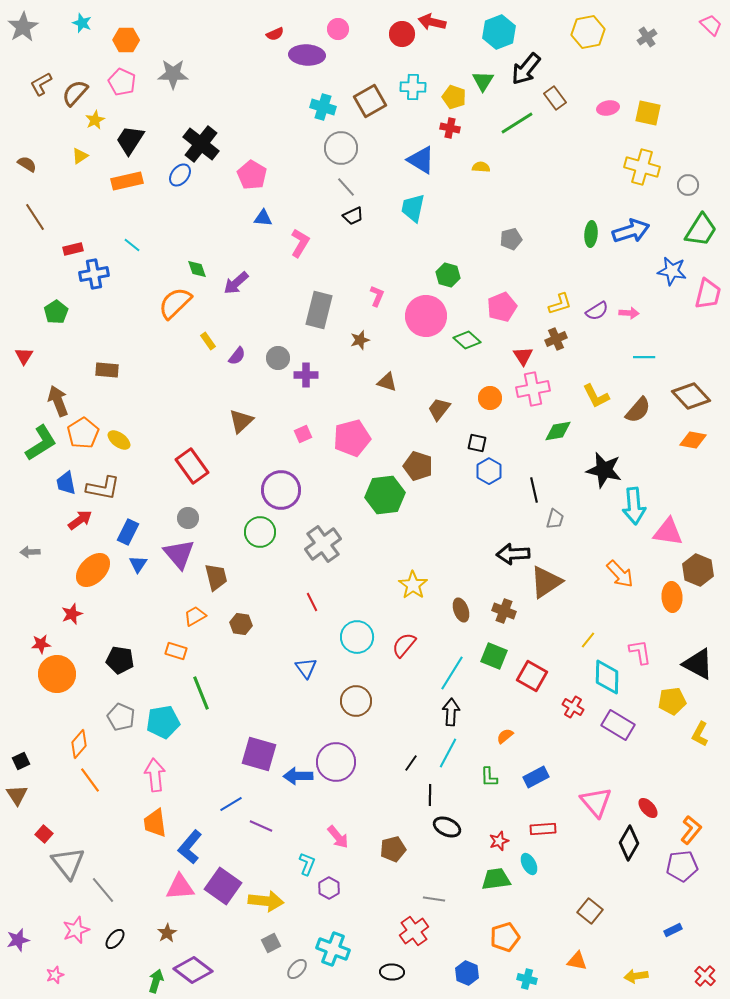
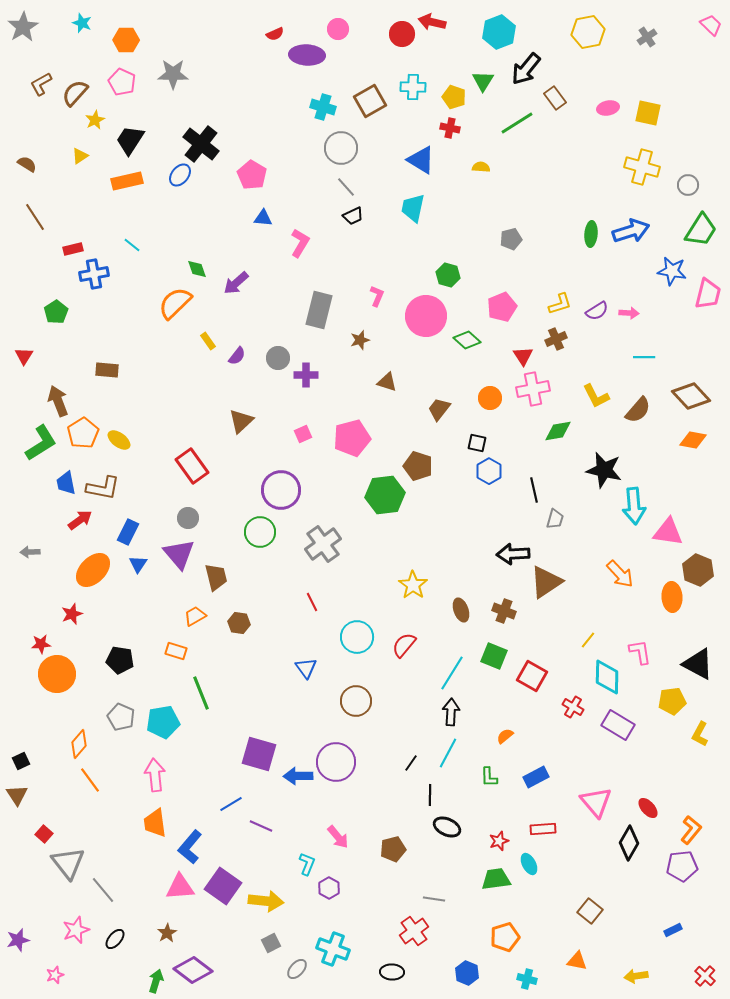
brown hexagon at (241, 624): moved 2 px left, 1 px up
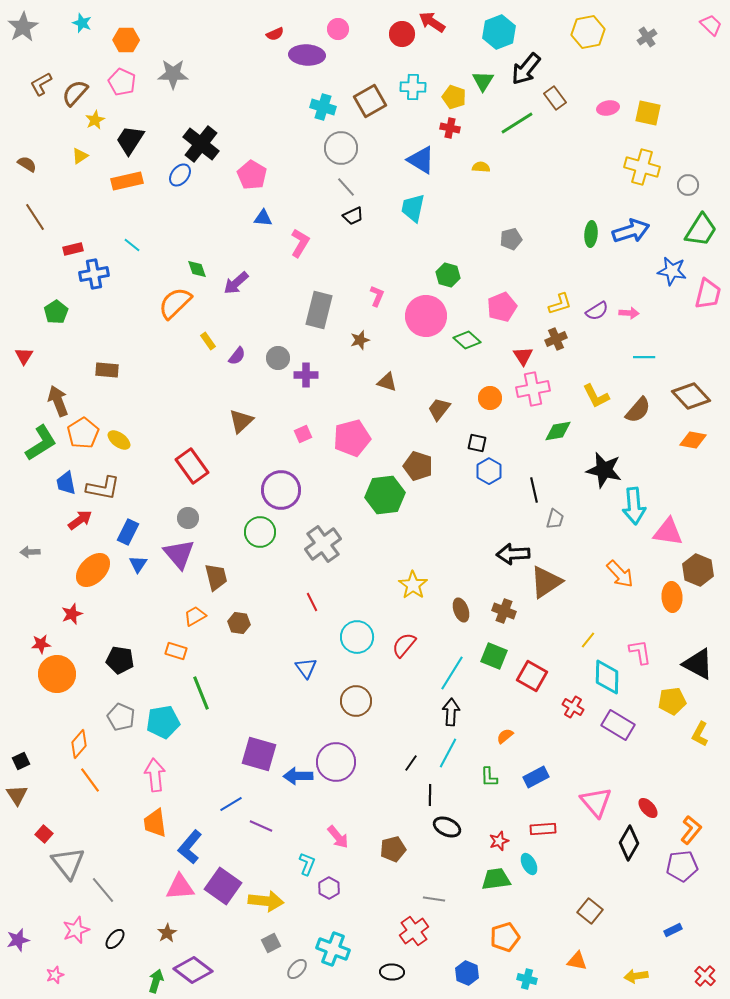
red arrow at (432, 22): rotated 20 degrees clockwise
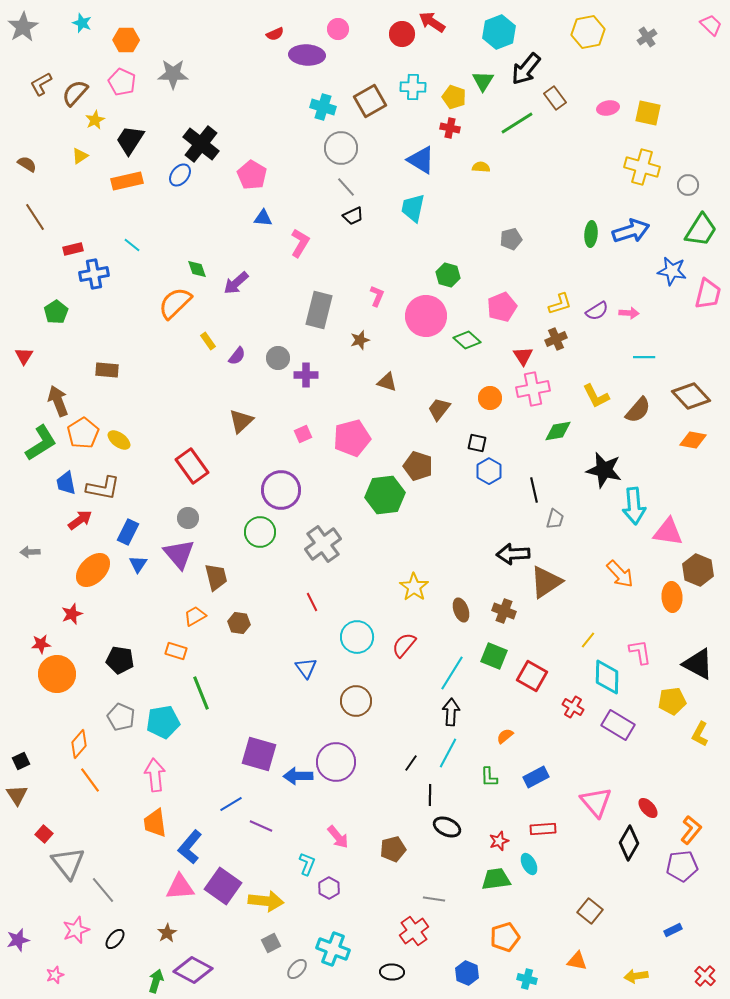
yellow star at (413, 585): moved 1 px right, 2 px down
purple diamond at (193, 970): rotated 9 degrees counterclockwise
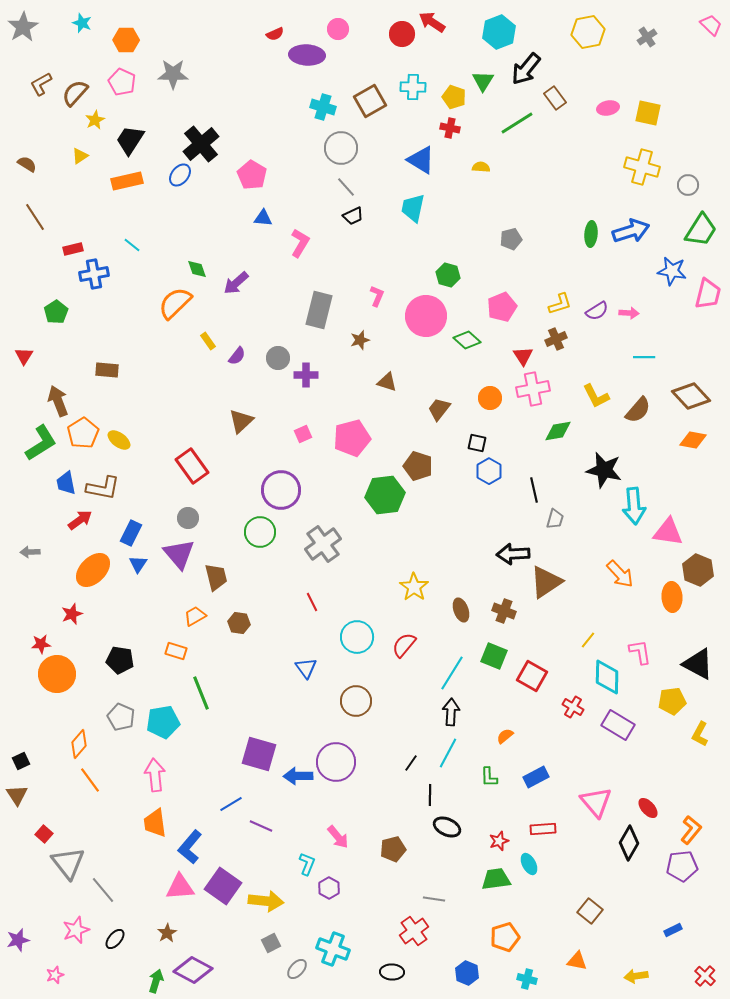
black cross at (201, 144): rotated 12 degrees clockwise
blue rectangle at (128, 532): moved 3 px right, 1 px down
